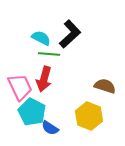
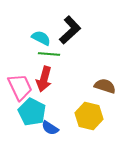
black L-shape: moved 4 px up
yellow hexagon: rotated 8 degrees counterclockwise
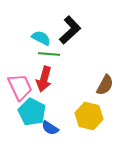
brown semicircle: moved 1 px up; rotated 100 degrees clockwise
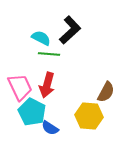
red arrow: moved 3 px right, 6 px down
brown semicircle: moved 1 px right, 7 px down
yellow hexagon: rotated 8 degrees counterclockwise
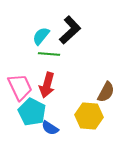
cyan semicircle: moved 2 px up; rotated 78 degrees counterclockwise
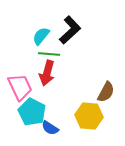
red arrow: moved 12 px up
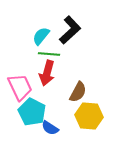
brown semicircle: moved 28 px left
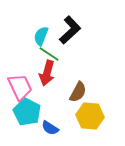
cyan semicircle: rotated 18 degrees counterclockwise
green line: rotated 30 degrees clockwise
cyan pentagon: moved 5 px left
yellow hexagon: moved 1 px right
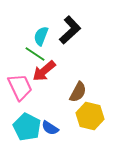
green line: moved 14 px left
red arrow: moved 3 px left, 2 px up; rotated 35 degrees clockwise
cyan pentagon: moved 15 px down
yellow hexagon: rotated 8 degrees clockwise
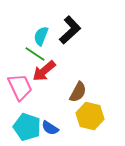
cyan pentagon: rotated 8 degrees counterclockwise
